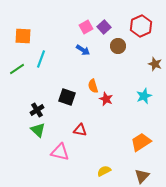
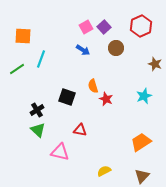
brown circle: moved 2 px left, 2 px down
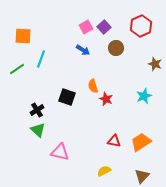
red triangle: moved 34 px right, 11 px down
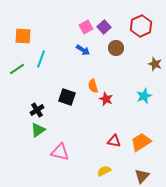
green triangle: rotated 42 degrees clockwise
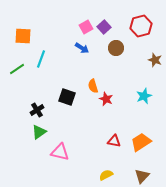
red hexagon: rotated 10 degrees clockwise
blue arrow: moved 1 px left, 2 px up
brown star: moved 4 px up
green triangle: moved 1 px right, 2 px down
yellow semicircle: moved 2 px right, 4 px down
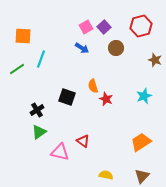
red triangle: moved 31 px left; rotated 24 degrees clockwise
yellow semicircle: rotated 40 degrees clockwise
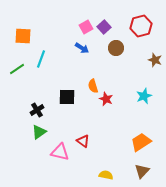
black square: rotated 18 degrees counterclockwise
brown triangle: moved 5 px up
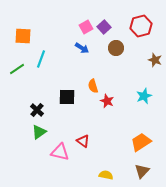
red star: moved 1 px right, 2 px down
black cross: rotated 16 degrees counterclockwise
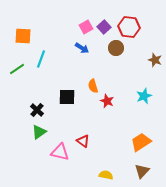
red hexagon: moved 12 px left, 1 px down; rotated 20 degrees clockwise
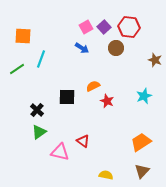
orange semicircle: rotated 80 degrees clockwise
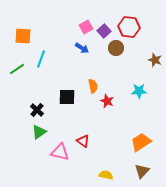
purple square: moved 4 px down
orange semicircle: rotated 104 degrees clockwise
cyan star: moved 5 px left, 5 px up; rotated 21 degrees clockwise
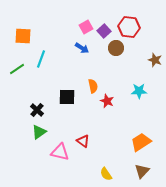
yellow semicircle: moved 1 px up; rotated 136 degrees counterclockwise
